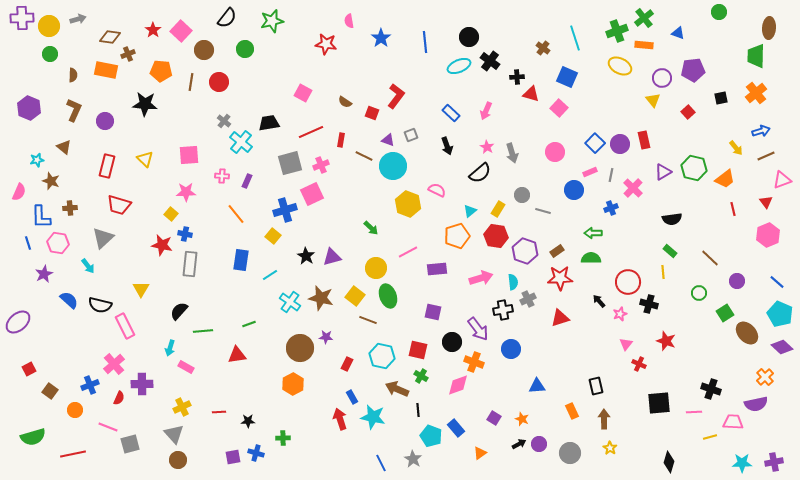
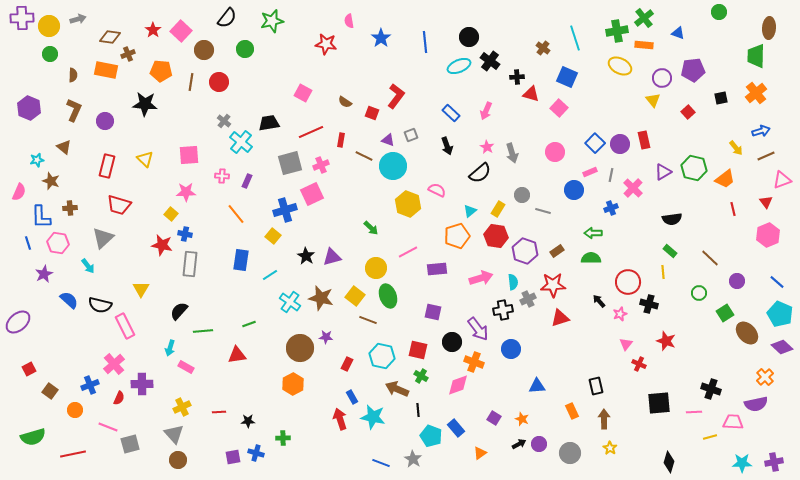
green cross at (617, 31): rotated 10 degrees clockwise
red star at (560, 278): moved 7 px left, 7 px down
blue line at (381, 463): rotated 42 degrees counterclockwise
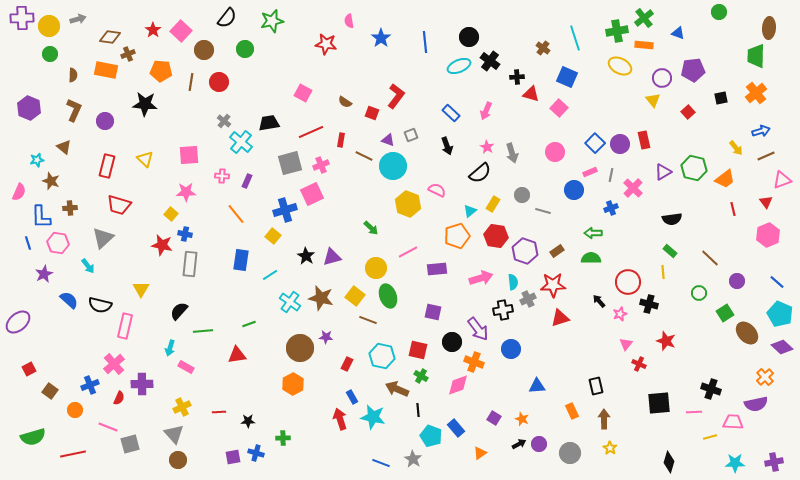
yellow rectangle at (498, 209): moved 5 px left, 5 px up
pink rectangle at (125, 326): rotated 40 degrees clockwise
cyan star at (742, 463): moved 7 px left
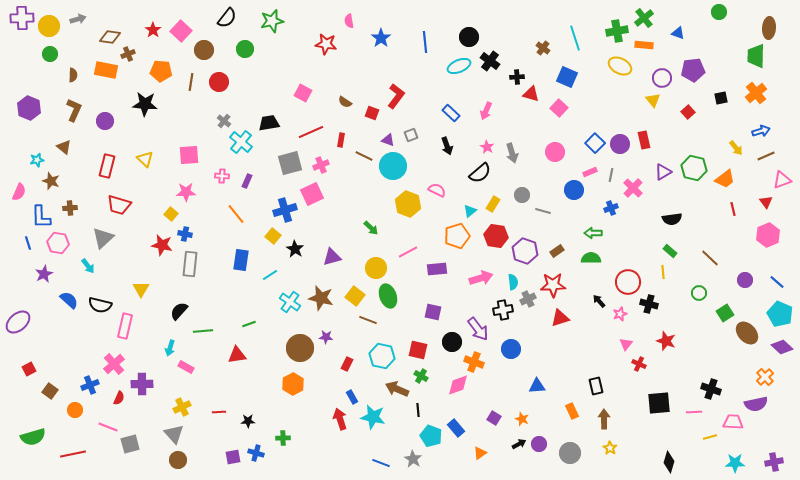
black star at (306, 256): moved 11 px left, 7 px up
purple circle at (737, 281): moved 8 px right, 1 px up
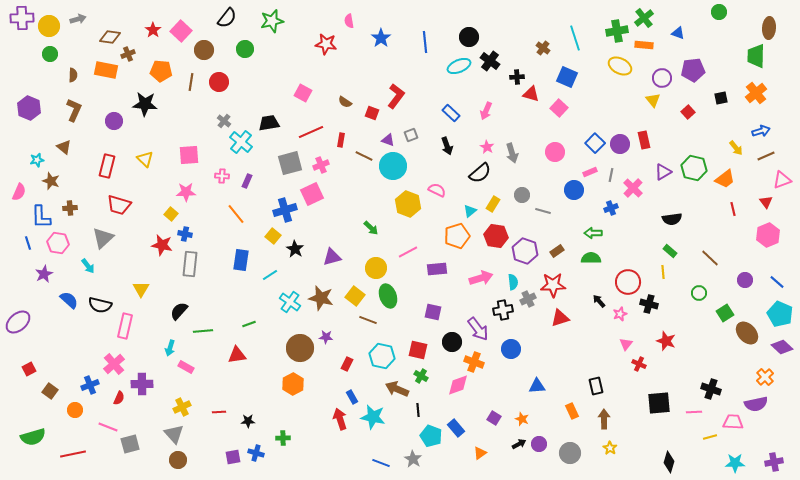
purple circle at (105, 121): moved 9 px right
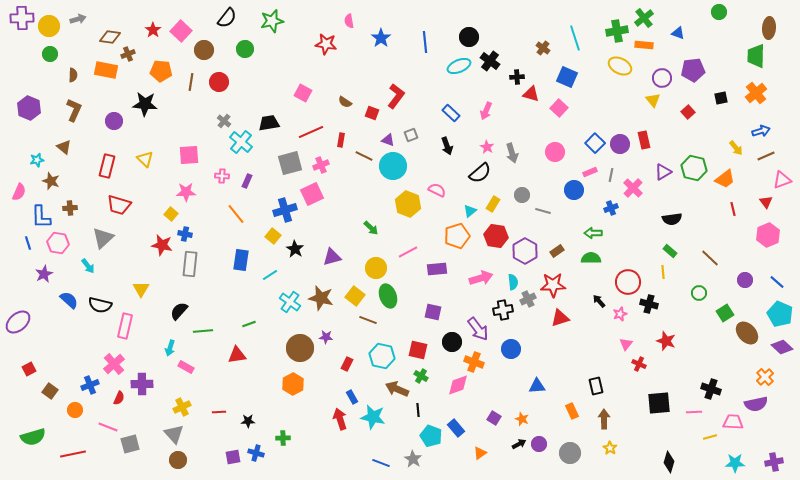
purple hexagon at (525, 251): rotated 10 degrees clockwise
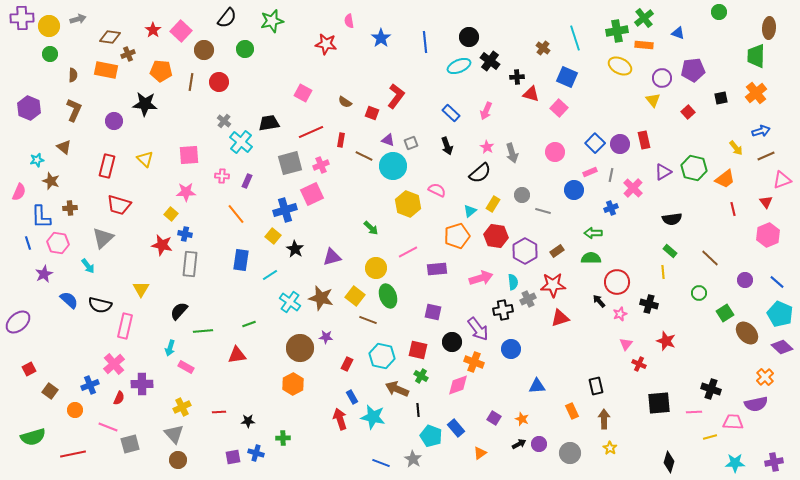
gray square at (411, 135): moved 8 px down
red circle at (628, 282): moved 11 px left
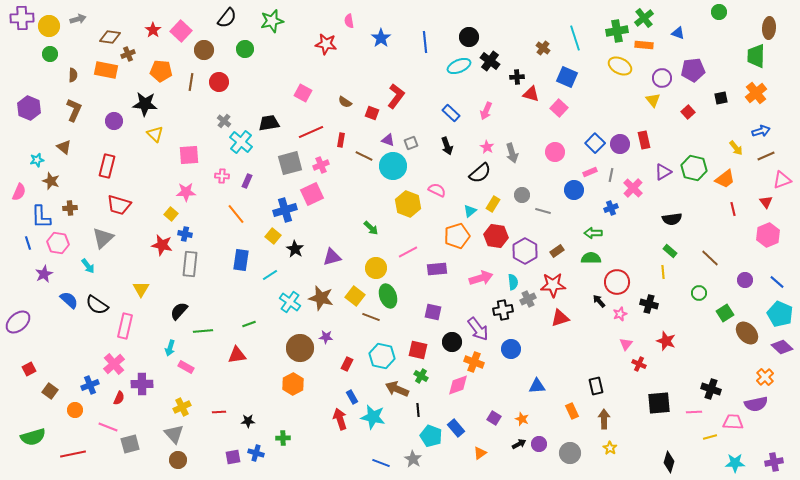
yellow triangle at (145, 159): moved 10 px right, 25 px up
black semicircle at (100, 305): moved 3 px left; rotated 20 degrees clockwise
brown line at (368, 320): moved 3 px right, 3 px up
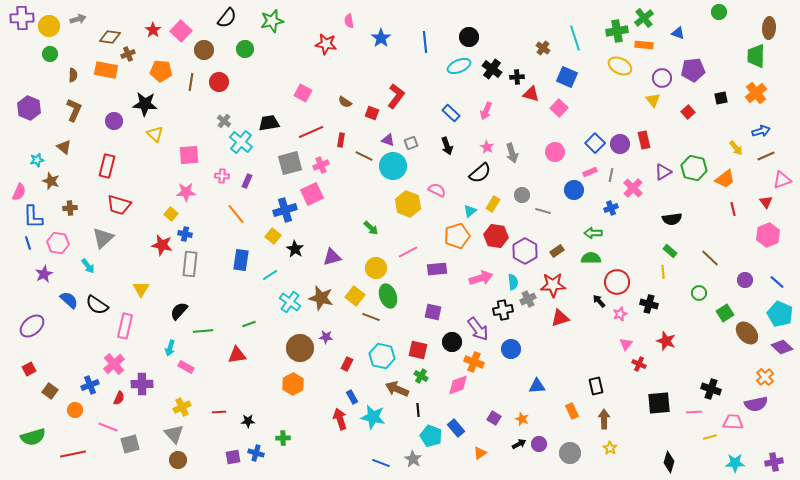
black cross at (490, 61): moved 2 px right, 8 px down
blue L-shape at (41, 217): moved 8 px left
purple ellipse at (18, 322): moved 14 px right, 4 px down
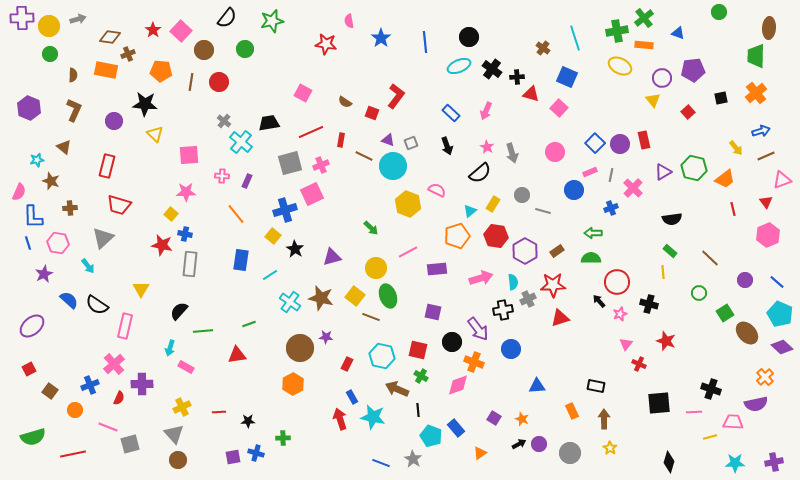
black rectangle at (596, 386): rotated 66 degrees counterclockwise
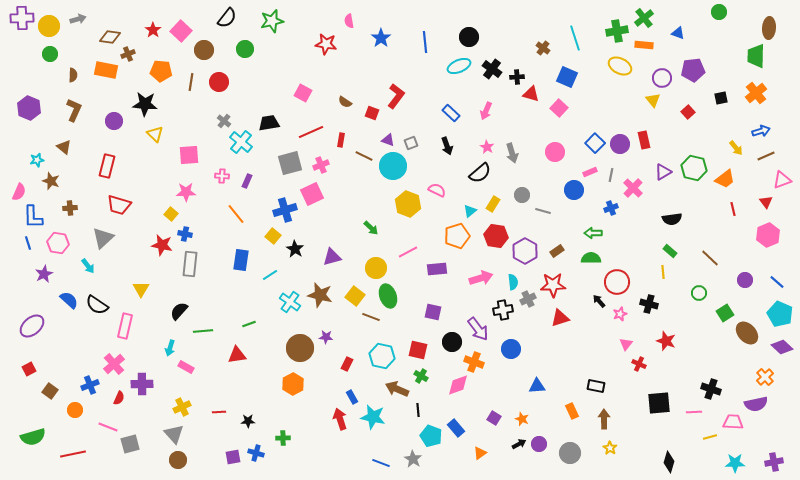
brown star at (321, 298): moved 1 px left, 3 px up
